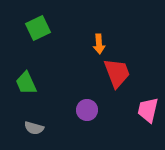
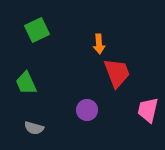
green square: moved 1 px left, 2 px down
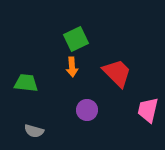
green square: moved 39 px right, 9 px down
orange arrow: moved 27 px left, 23 px down
red trapezoid: rotated 24 degrees counterclockwise
green trapezoid: rotated 120 degrees clockwise
gray semicircle: moved 3 px down
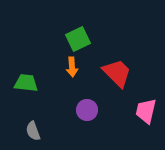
green square: moved 2 px right
pink trapezoid: moved 2 px left, 1 px down
gray semicircle: moved 1 px left; rotated 54 degrees clockwise
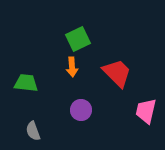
purple circle: moved 6 px left
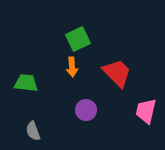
purple circle: moved 5 px right
